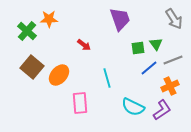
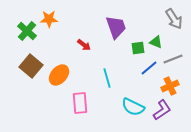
purple trapezoid: moved 4 px left, 8 px down
green triangle: moved 2 px up; rotated 32 degrees counterclockwise
gray line: moved 1 px up
brown square: moved 1 px left, 1 px up
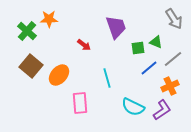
gray line: rotated 18 degrees counterclockwise
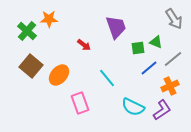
cyan line: rotated 24 degrees counterclockwise
pink rectangle: rotated 15 degrees counterclockwise
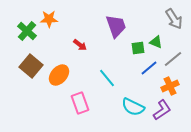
purple trapezoid: moved 1 px up
red arrow: moved 4 px left
